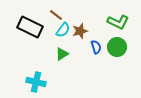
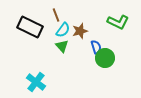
brown line: rotated 32 degrees clockwise
green circle: moved 12 px left, 11 px down
green triangle: moved 8 px up; rotated 40 degrees counterclockwise
cyan cross: rotated 24 degrees clockwise
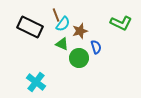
green L-shape: moved 3 px right, 1 px down
cyan semicircle: moved 6 px up
green triangle: moved 2 px up; rotated 24 degrees counterclockwise
green circle: moved 26 px left
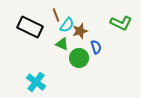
cyan semicircle: moved 4 px right, 1 px down
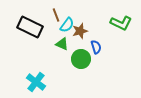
green circle: moved 2 px right, 1 px down
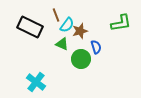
green L-shape: rotated 35 degrees counterclockwise
